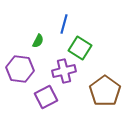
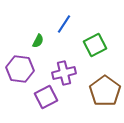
blue line: rotated 18 degrees clockwise
green square: moved 15 px right, 3 px up; rotated 30 degrees clockwise
purple cross: moved 2 px down
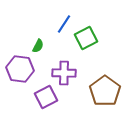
green semicircle: moved 5 px down
green square: moved 9 px left, 7 px up
purple cross: rotated 15 degrees clockwise
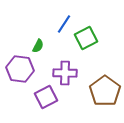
purple cross: moved 1 px right
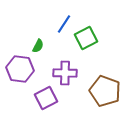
brown pentagon: rotated 16 degrees counterclockwise
purple square: moved 1 px down
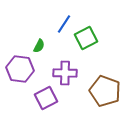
green semicircle: moved 1 px right
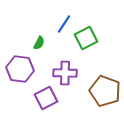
green semicircle: moved 3 px up
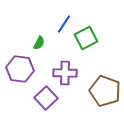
purple square: rotated 15 degrees counterclockwise
